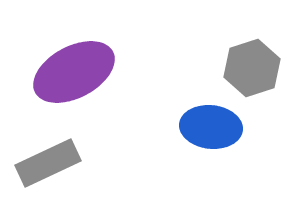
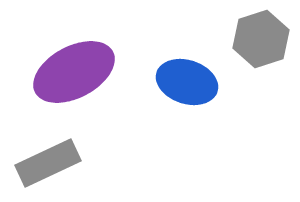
gray hexagon: moved 9 px right, 29 px up
blue ellipse: moved 24 px left, 45 px up; rotated 12 degrees clockwise
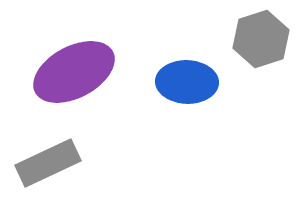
blue ellipse: rotated 16 degrees counterclockwise
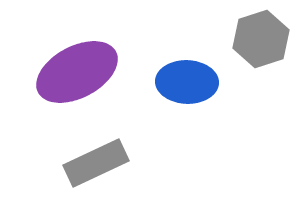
purple ellipse: moved 3 px right
gray rectangle: moved 48 px right
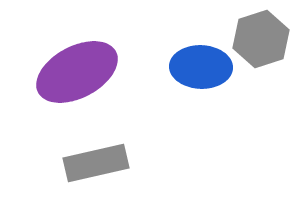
blue ellipse: moved 14 px right, 15 px up
gray rectangle: rotated 12 degrees clockwise
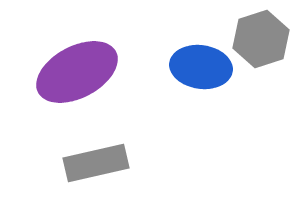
blue ellipse: rotated 6 degrees clockwise
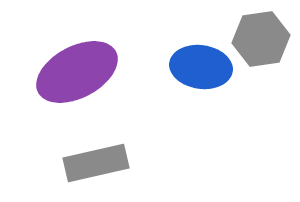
gray hexagon: rotated 10 degrees clockwise
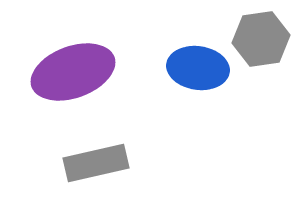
blue ellipse: moved 3 px left, 1 px down
purple ellipse: moved 4 px left; rotated 8 degrees clockwise
